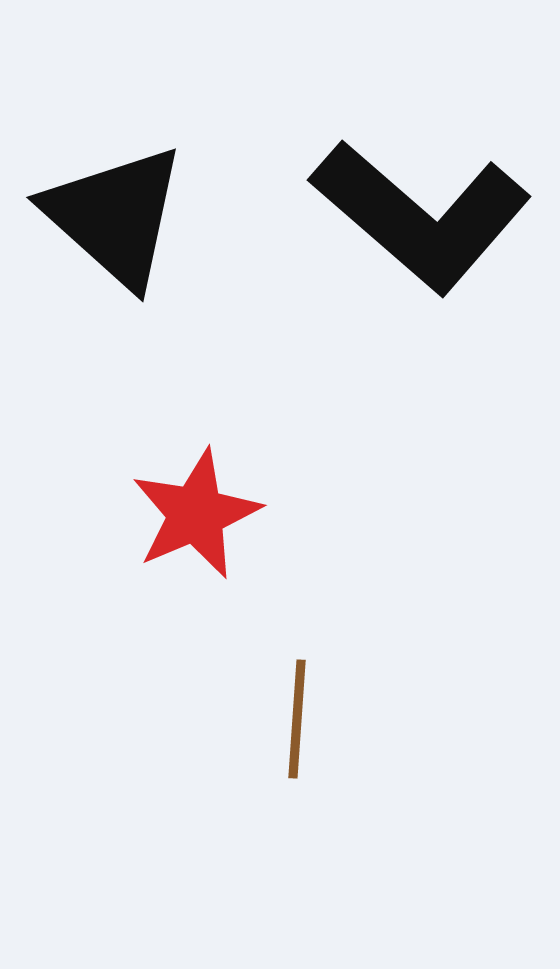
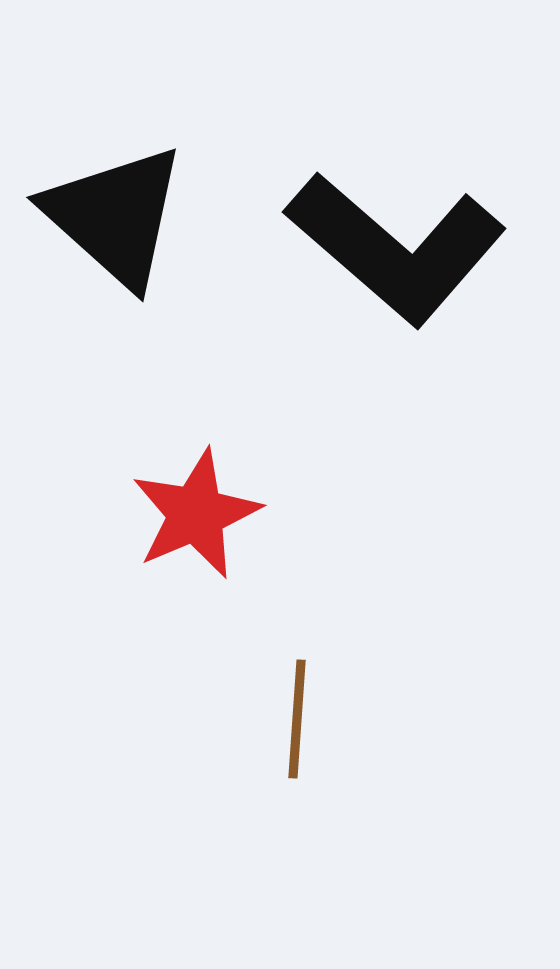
black L-shape: moved 25 px left, 32 px down
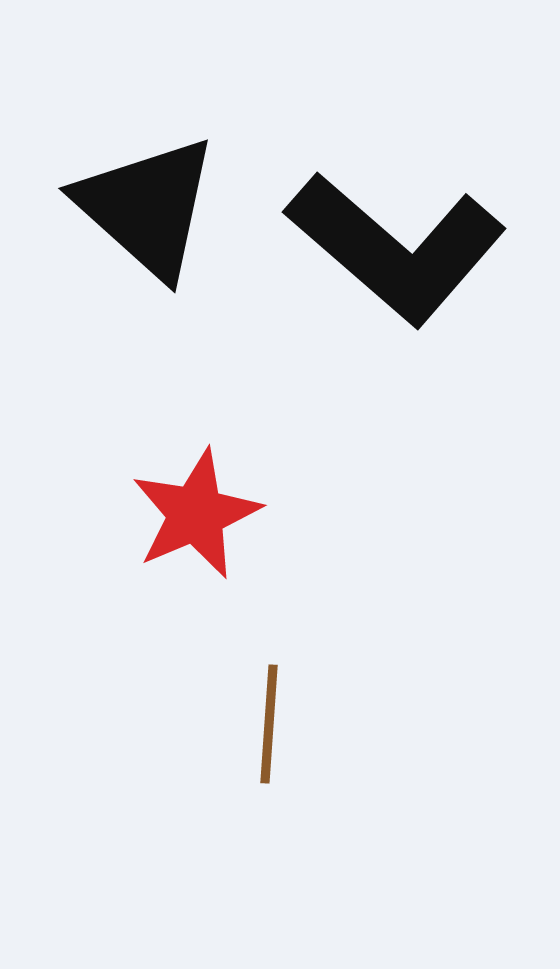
black triangle: moved 32 px right, 9 px up
brown line: moved 28 px left, 5 px down
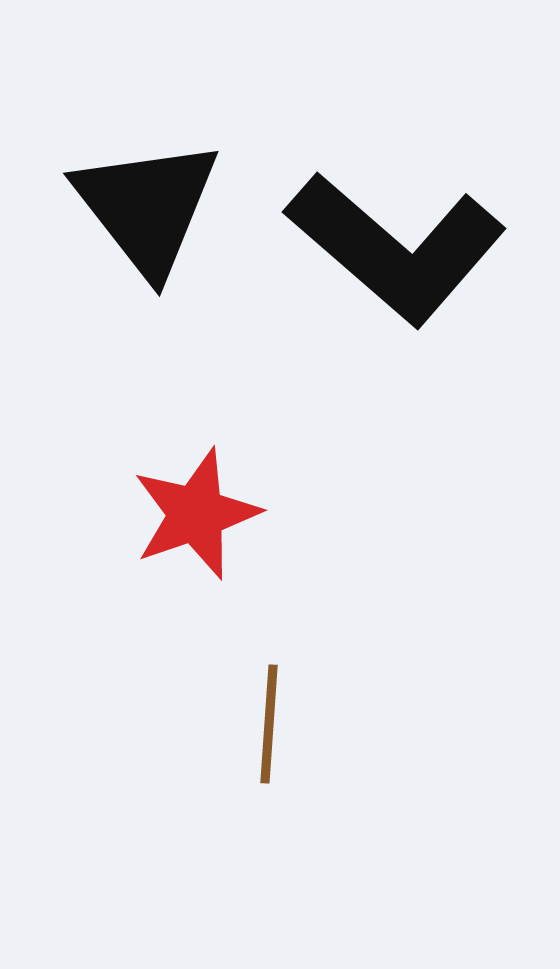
black triangle: rotated 10 degrees clockwise
red star: rotated 4 degrees clockwise
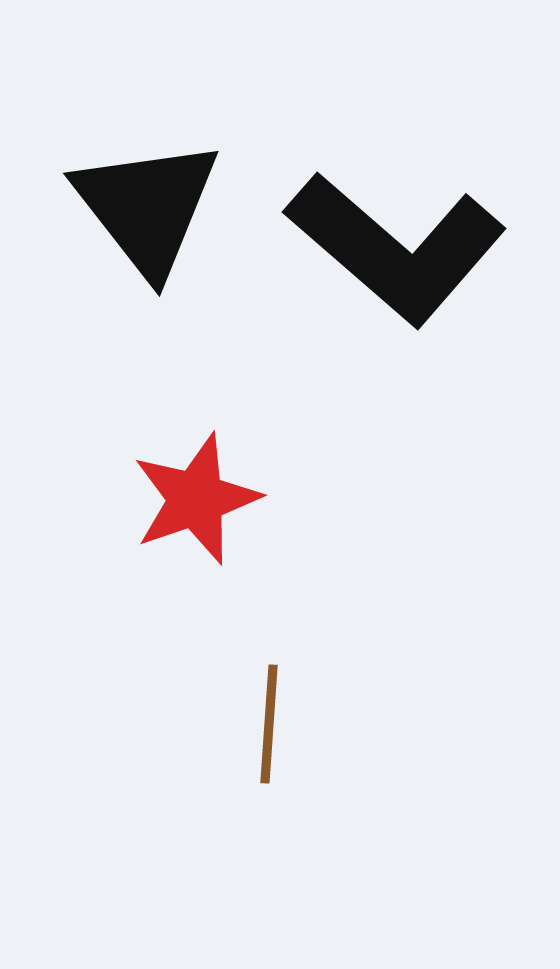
red star: moved 15 px up
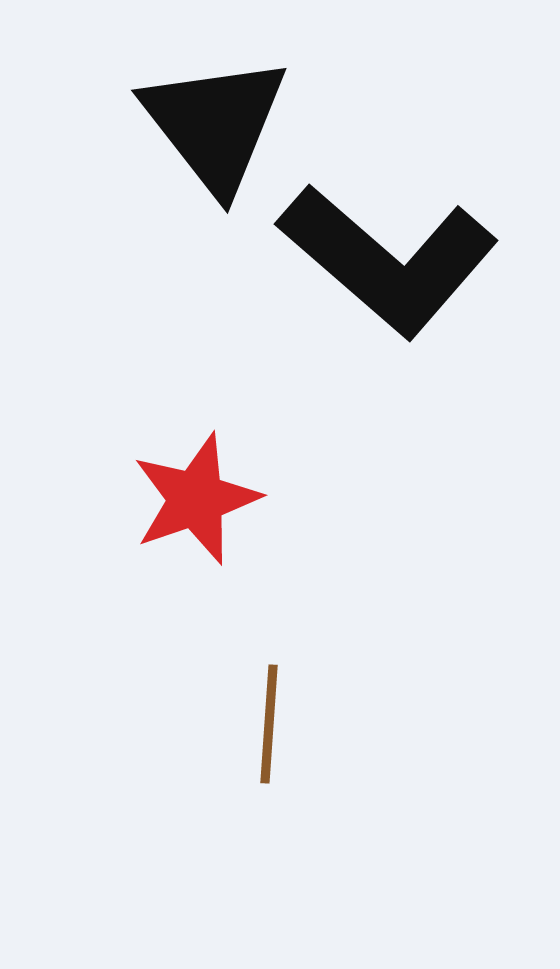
black triangle: moved 68 px right, 83 px up
black L-shape: moved 8 px left, 12 px down
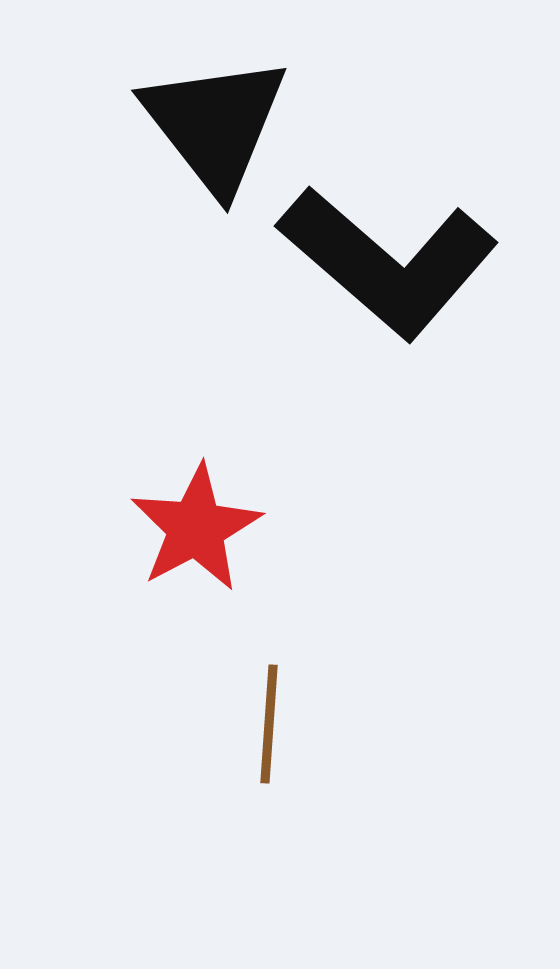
black L-shape: moved 2 px down
red star: moved 29 px down; rotated 9 degrees counterclockwise
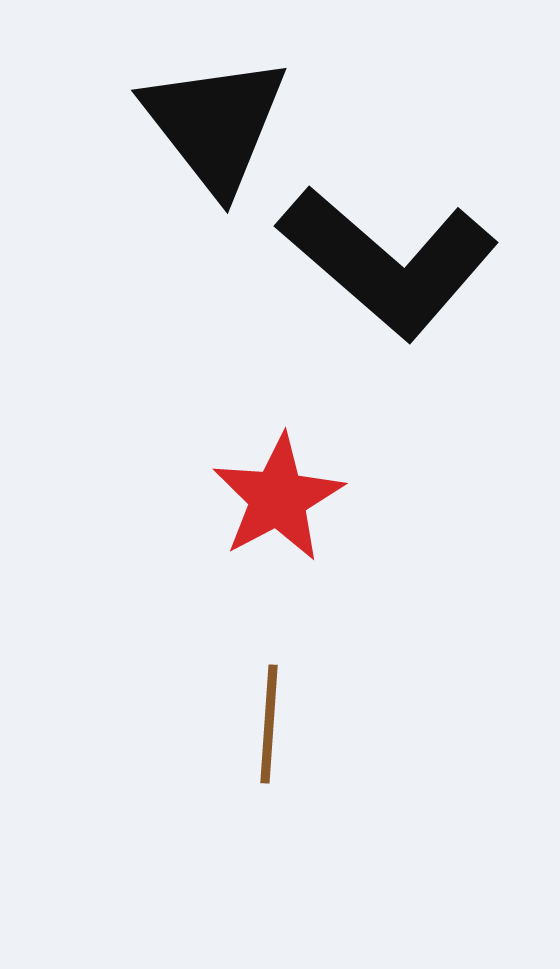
red star: moved 82 px right, 30 px up
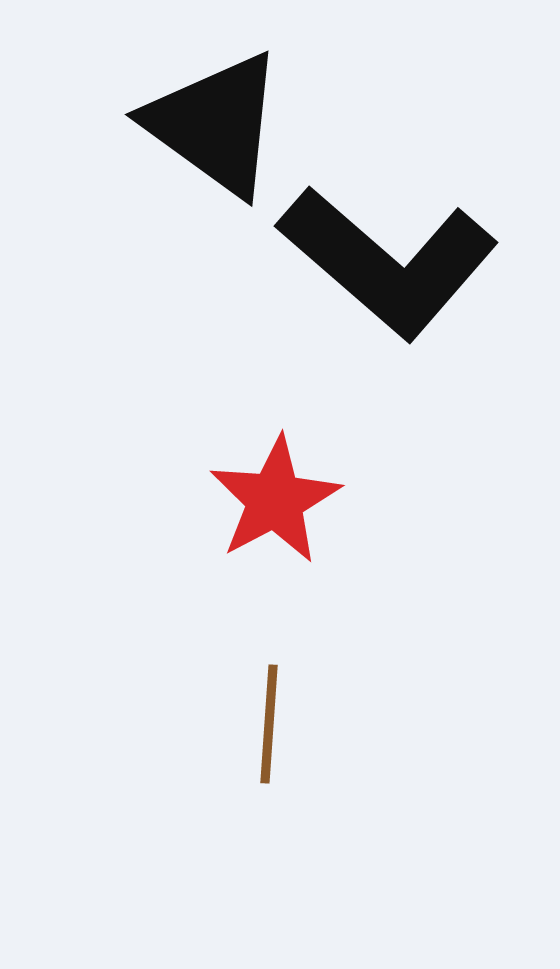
black triangle: rotated 16 degrees counterclockwise
red star: moved 3 px left, 2 px down
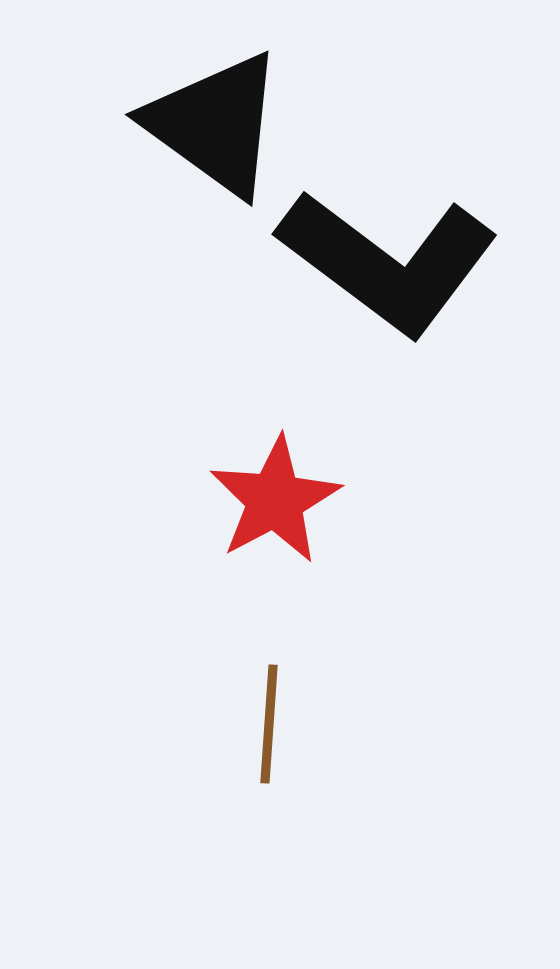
black L-shape: rotated 4 degrees counterclockwise
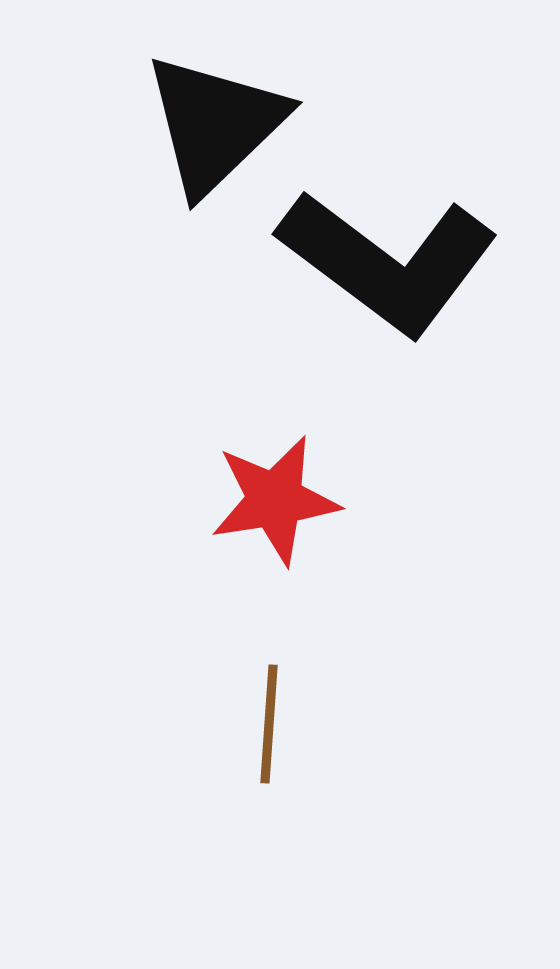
black triangle: rotated 40 degrees clockwise
red star: rotated 19 degrees clockwise
